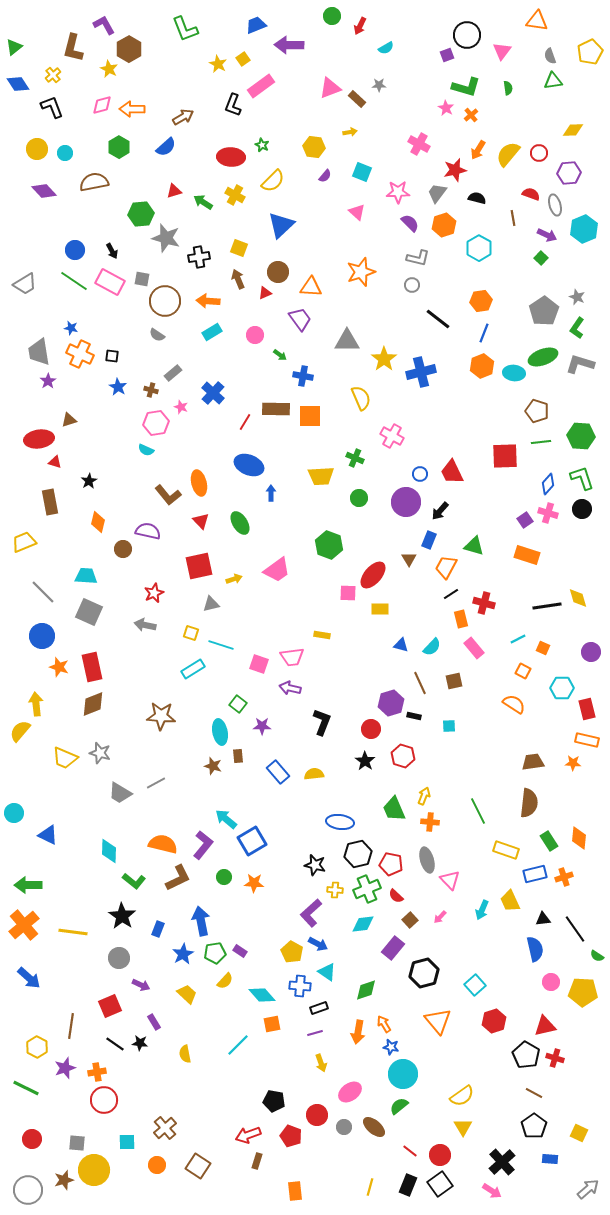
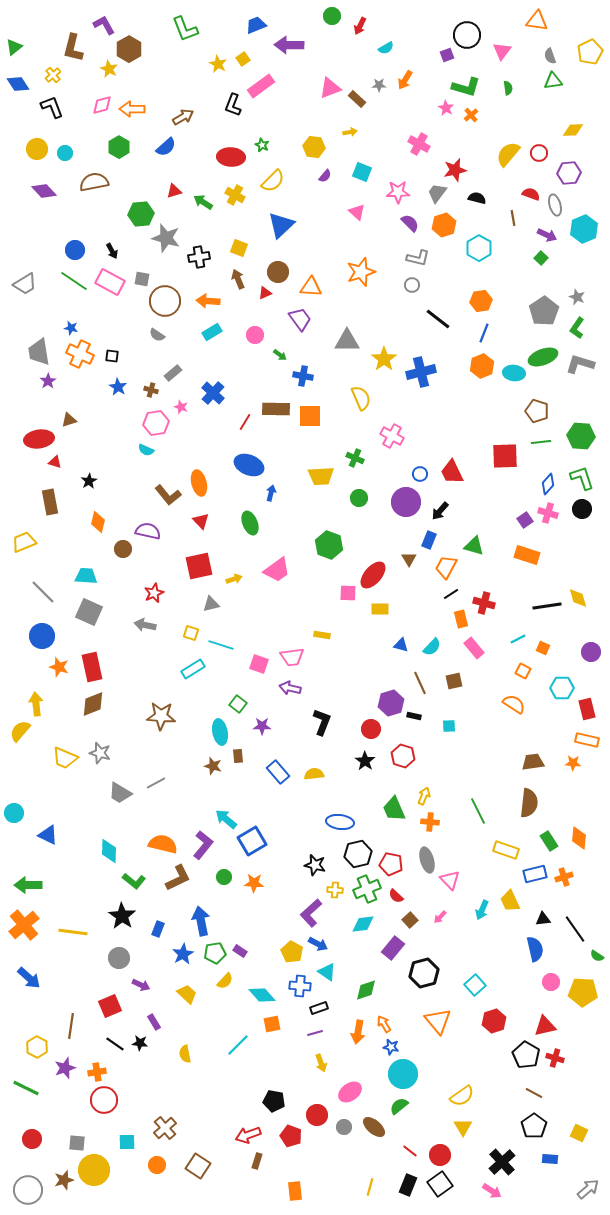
orange arrow at (478, 150): moved 73 px left, 70 px up
blue arrow at (271, 493): rotated 14 degrees clockwise
green ellipse at (240, 523): moved 10 px right; rotated 10 degrees clockwise
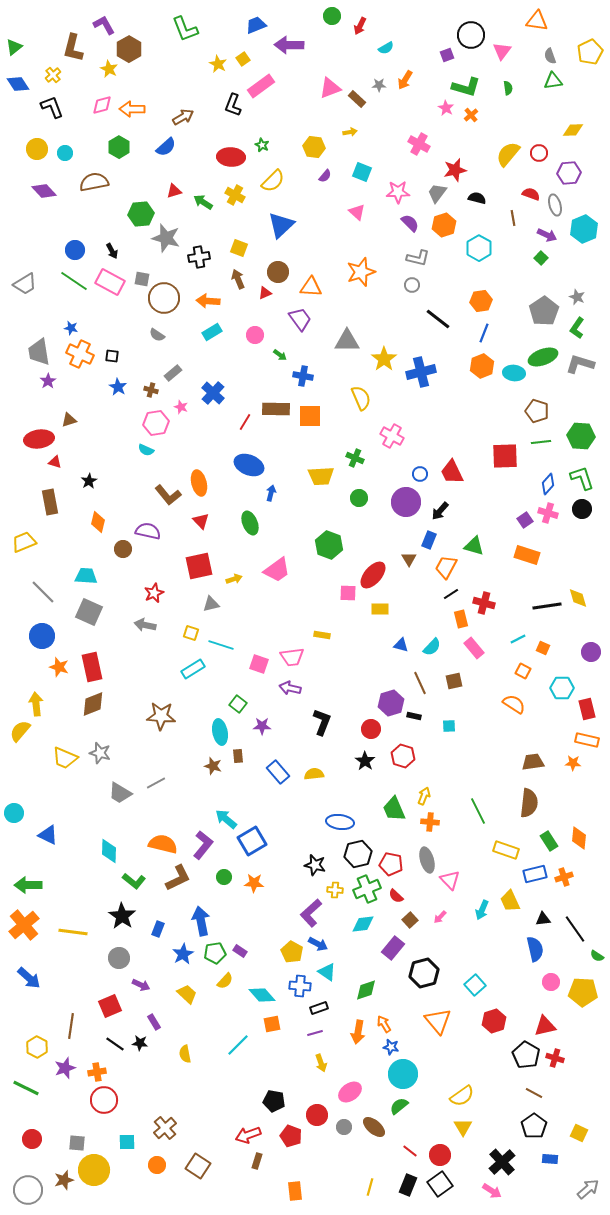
black circle at (467, 35): moved 4 px right
brown circle at (165, 301): moved 1 px left, 3 px up
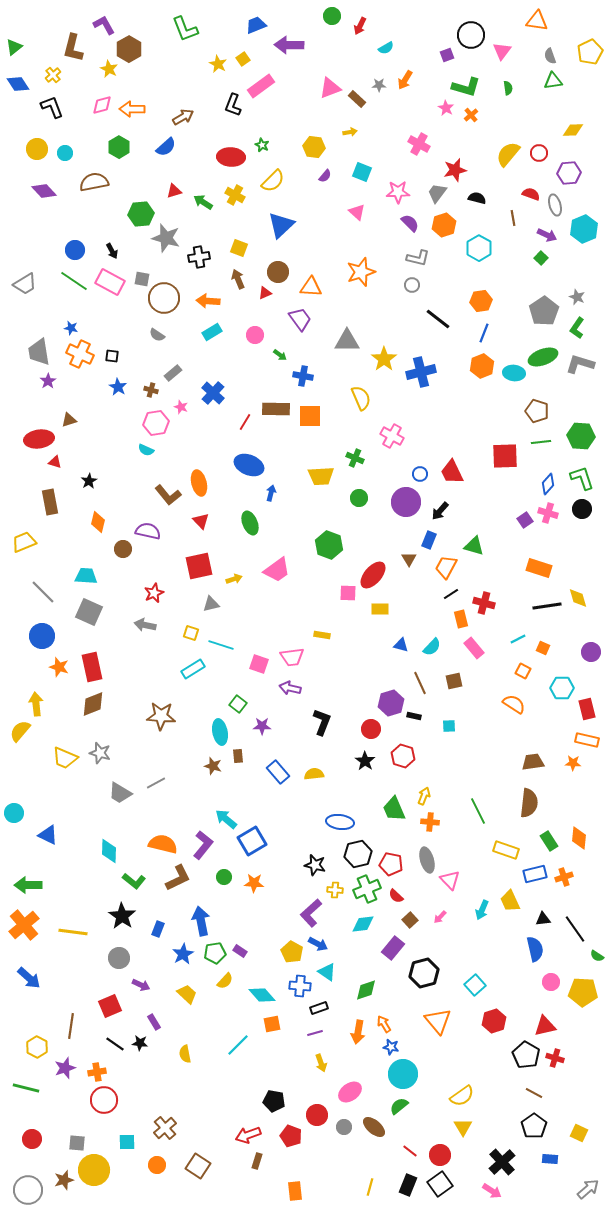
orange rectangle at (527, 555): moved 12 px right, 13 px down
green line at (26, 1088): rotated 12 degrees counterclockwise
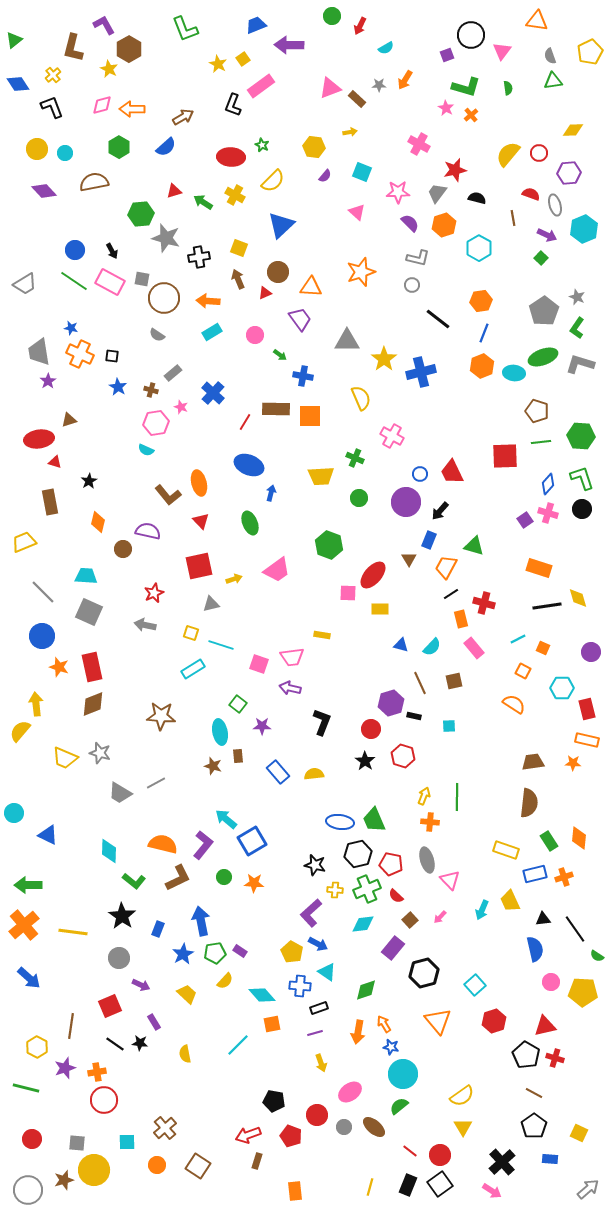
green triangle at (14, 47): moved 7 px up
green trapezoid at (394, 809): moved 20 px left, 11 px down
green line at (478, 811): moved 21 px left, 14 px up; rotated 28 degrees clockwise
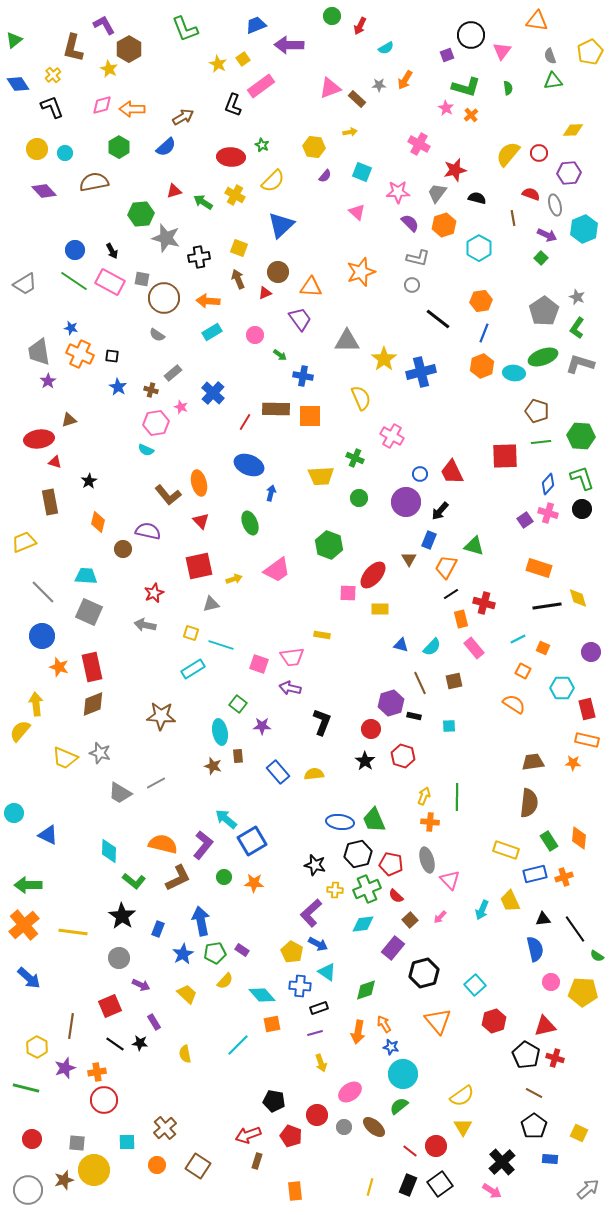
purple rectangle at (240, 951): moved 2 px right, 1 px up
red circle at (440, 1155): moved 4 px left, 9 px up
